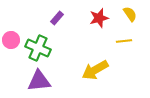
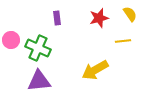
purple rectangle: rotated 48 degrees counterclockwise
yellow line: moved 1 px left
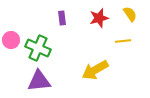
purple rectangle: moved 5 px right
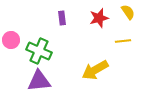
yellow semicircle: moved 2 px left, 2 px up
green cross: moved 1 px right, 3 px down
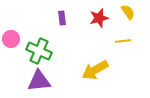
pink circle: moved 1 px up
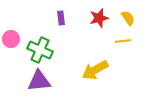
yellow semicircle: moved 6 px down
purple rectangle: moved 1 px left
green cross: moved 1 px right, 1 px up
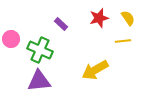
purple rectangle: moved 6 px down; rotated 40 degrees counterclockwise
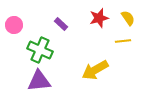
pink circle: moved 3 px right, 14 px up
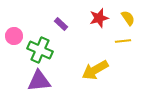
pink circle: moved 11 px down
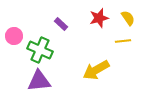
yellow arrow: moved 1 px right
